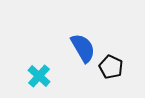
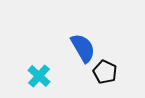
black pentagon: moved 6 px left, 5 px down
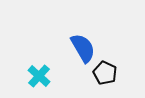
black pentagon: moved 1 px down
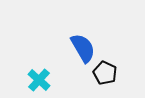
cyan cross: moved 4 px down
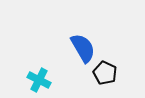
cyan cross: rotated 15 degrees counterclockwise
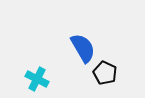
cyan cross: moved 2 px left, 1 px up
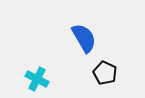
blue semicircle: moved 1 px right, 10 px up
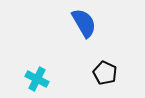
blue semicircle: moved 15 px up
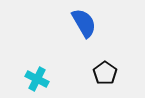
black pentagon: rotated 10 degrees clockwise
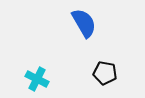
black pentagon: rotated 25 degrees counterclockwise
